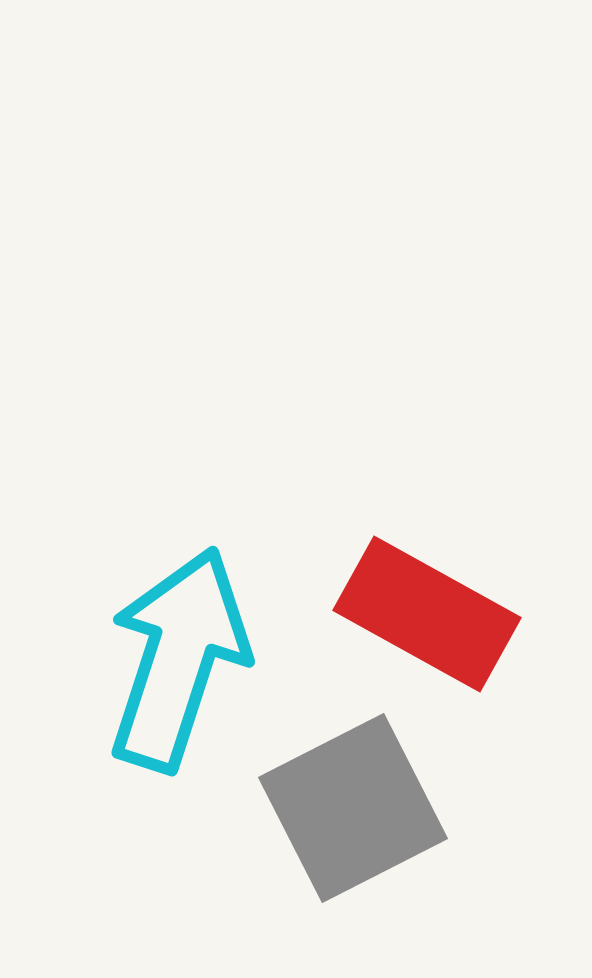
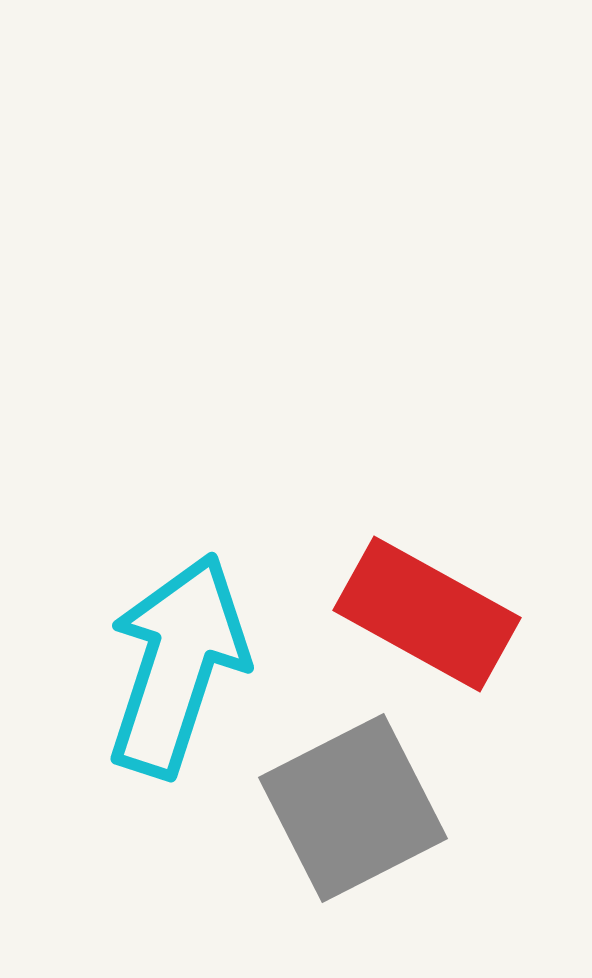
cyan arrow: moved 1 px left, 6 px down
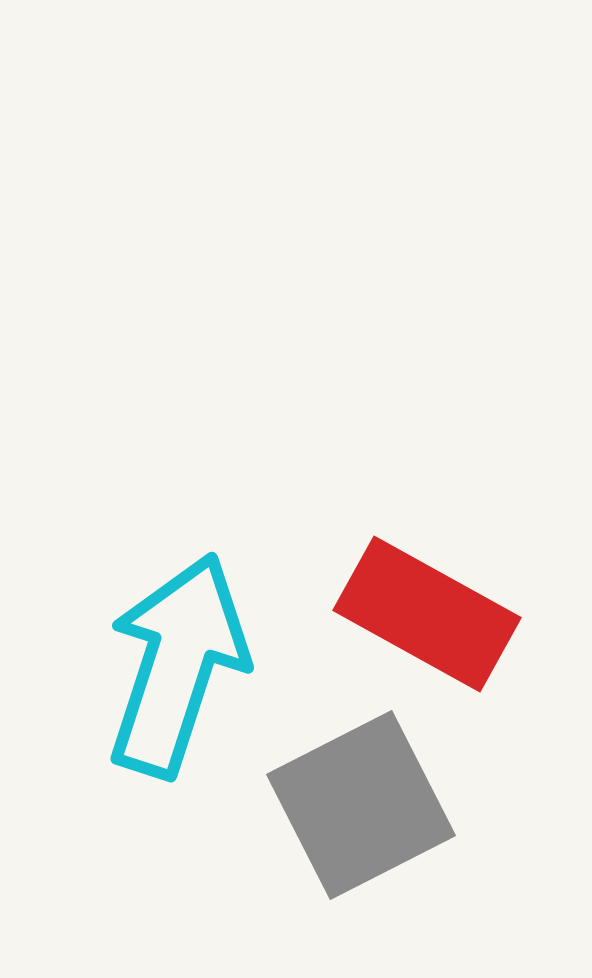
gray square: moved 8 px right, 3 px up
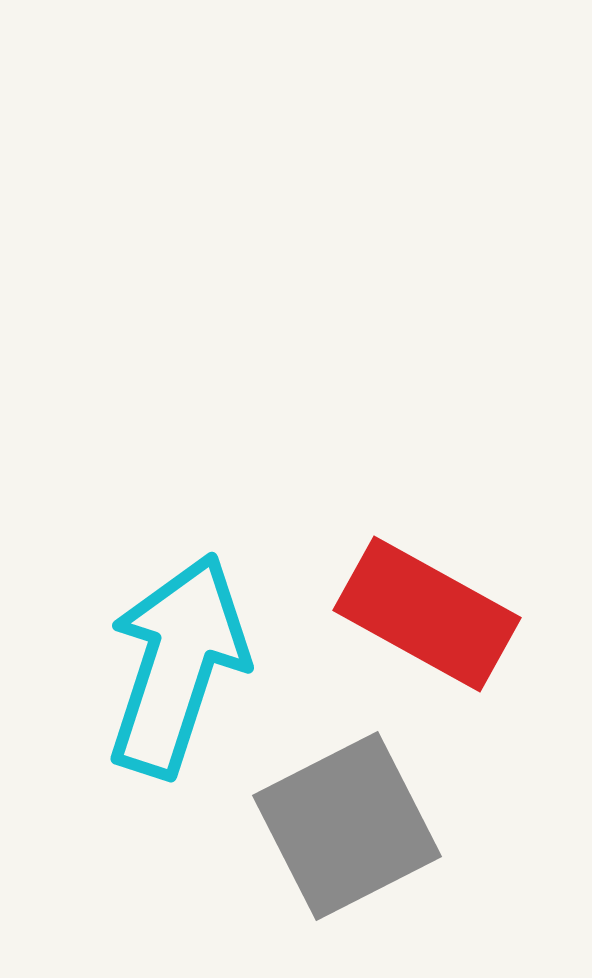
gray square: moved 14 px left, 21 px down
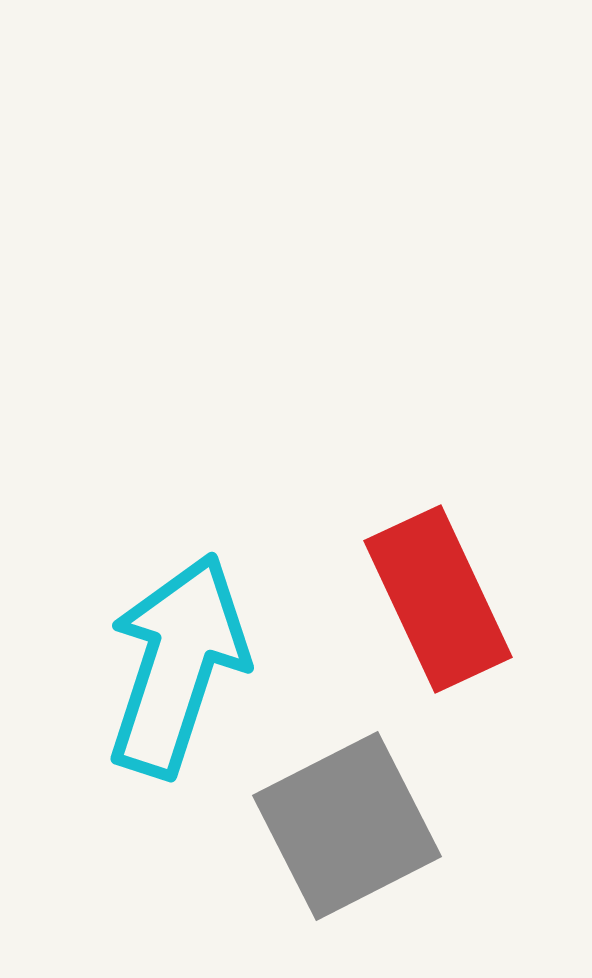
red rectangle: moved 11 px right, 15 px up; rotated 36 degrees clockwise
